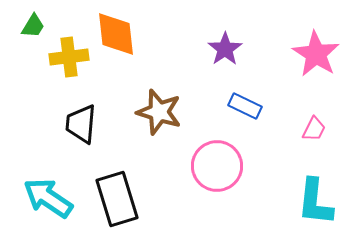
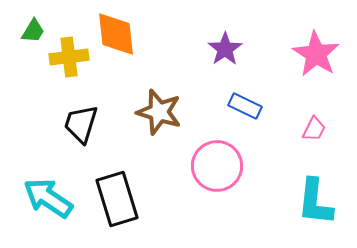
green trapezoid: moved 5 px down
black trapezoid: rotated 12 degrees clockwise
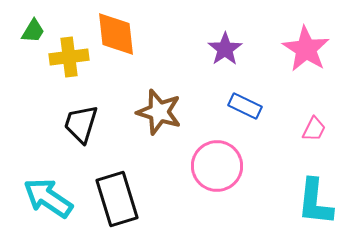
pink star: moved 10 px left, 5 px up
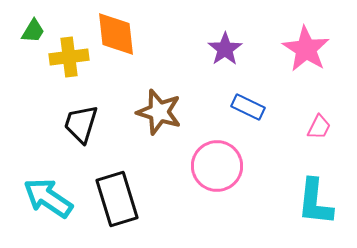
blue rectangle: moved 3 px right, 1 px down
pink trapezoid: moved 5 px right, 2 px up
